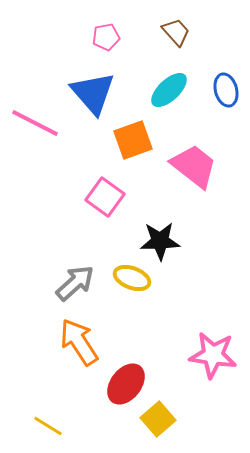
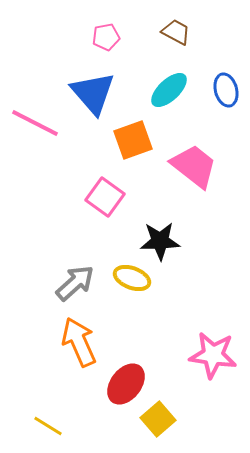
brown trapezoid: rotated 20 degrees counterclockwise
orange arrow: rotated 9 degrees clockwise
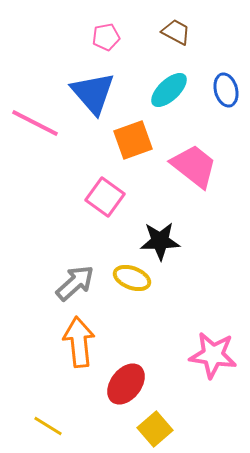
orange arrow: rotated 18 degrees clockwise
yellow square: moved 3 px left, 10 px down
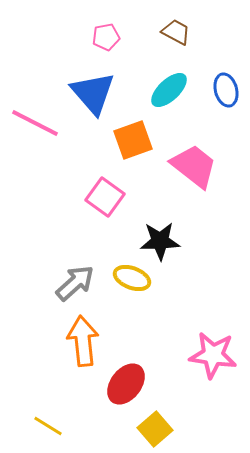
orange arrow: moved 4 px right, 1 px up
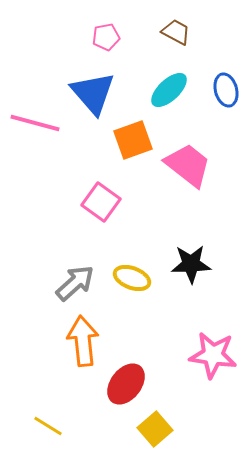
pink line: rotated 12 degrees counterclockwise
pink trapezoid: moved 6 px left, 1 px up
pink square: moved 4 px left, 5 px down
black star: moved 31 px right, 23 px down
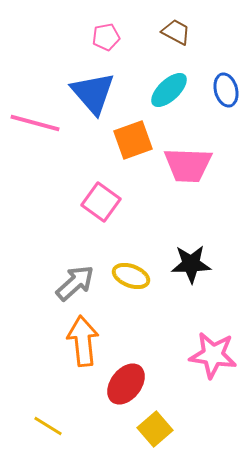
pink trapezoid: rotated 144 degrees clockwise
yellow ellipse: moved 1 px left, 2 px up
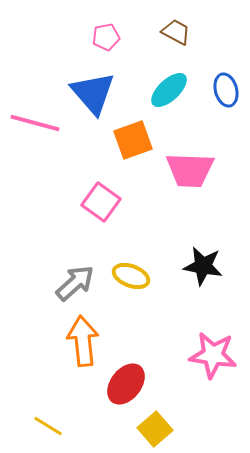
pink trapezoid: moved 2 px right, 5 px down
black star: moved 12 px right, 2 px down; rotated 12 degrees clockwise
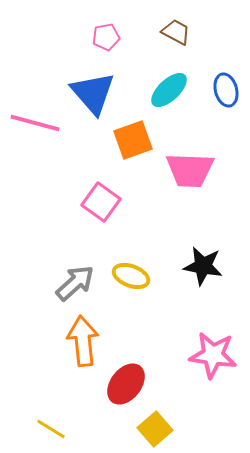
yellow line: moved 3 px right, 3 px down
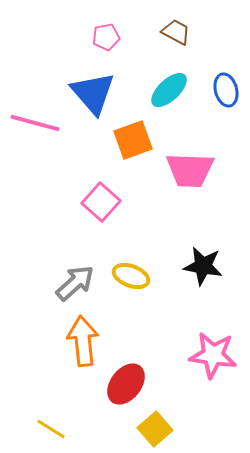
pink square: rotated 6 degrees clockwise
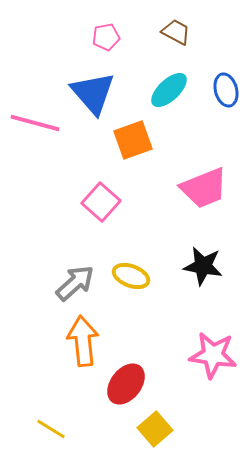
pink trapezoid: moved 14 px right, 18 px down; rotated 24 degrees counterclockwise
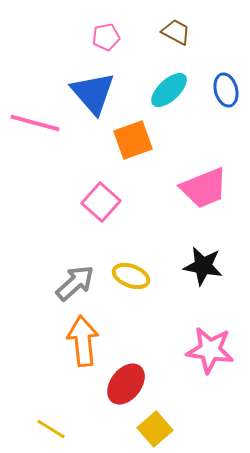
pink star: moved 3 px left, 5 px up
